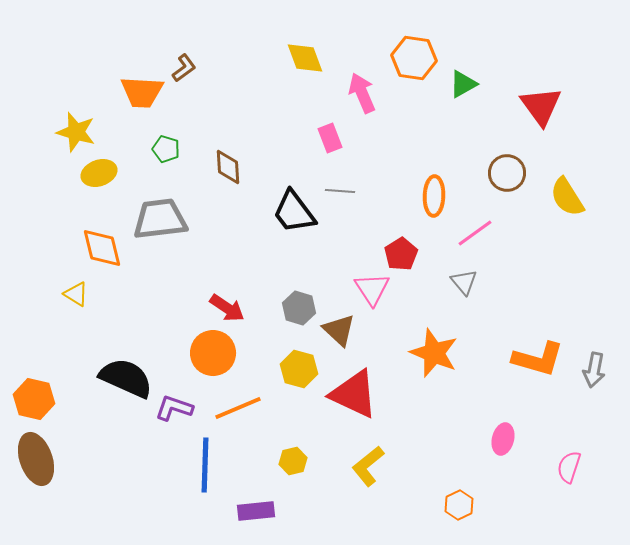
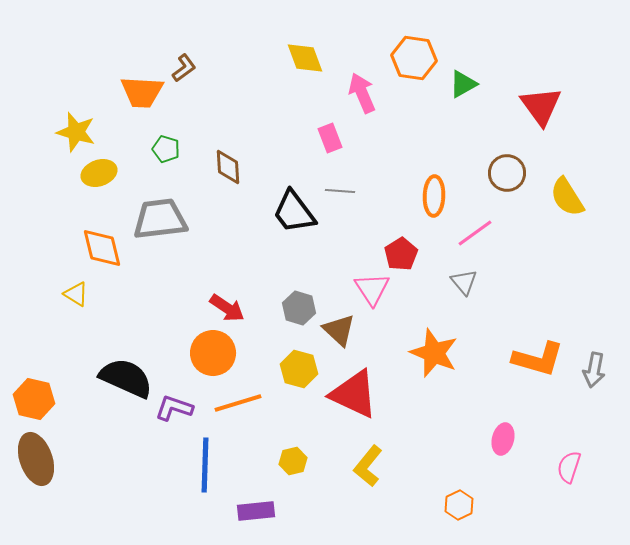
orange line at (238, 408): moved 5 px up; rotated 6 degrees clockwise
yellow L-shape at (368, 466): rotated 12 degrees counterclockwise
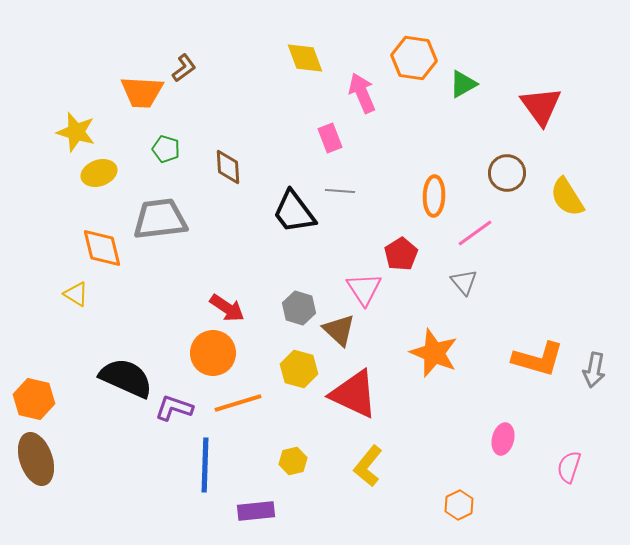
pink triangle at (372, 289): moved 8 px left
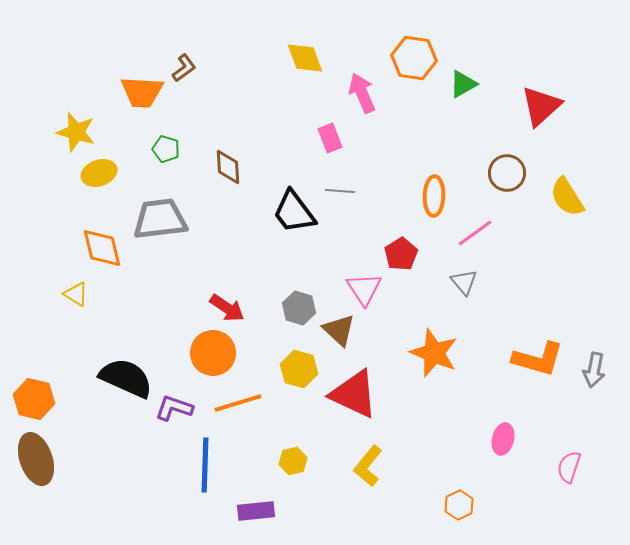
red triangle at (541, 106): rotated 24 degrees clockwise
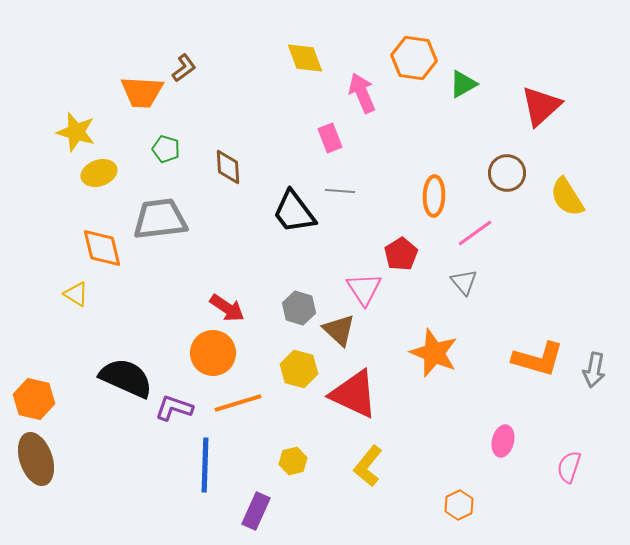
pink ellipse at (503, 439): moved 2 px down
purple rectangle at (256, 511): rotated 60 degrees counterclockwise
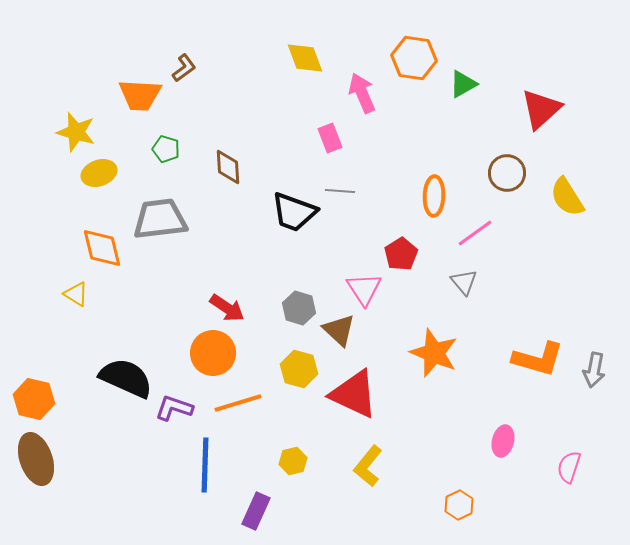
orange trapezoid at (142, 92): moved 2 px left, 3 px down
red triangle at (541, 106): moved 3 px down
black trapezoid at (294, 212): rotated 33 degrees counterclockwise
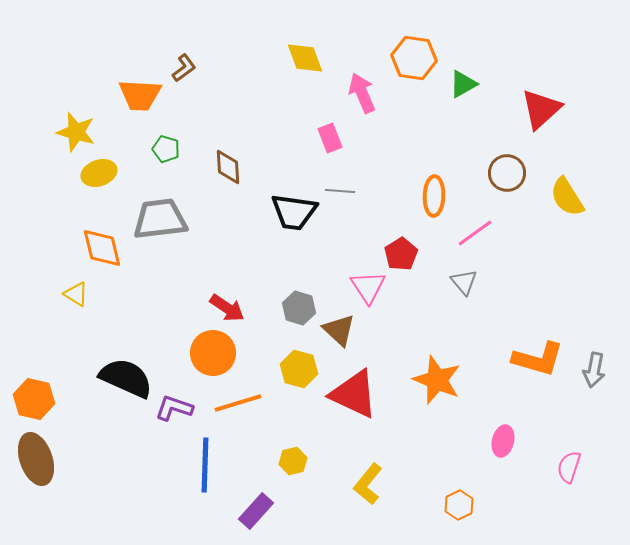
black trapezoid at (294, 212): rotated 12 degrees counterclockwise
pink triangle at (364, 289): moved 4 px right, 2 px up
orange star at (434, 353): moved 3 px right, 27 px down
yellow L-shape at (368, 466): moved 18 px down
purple rectangle at (256, 511): rotated 18 degrees clockwise
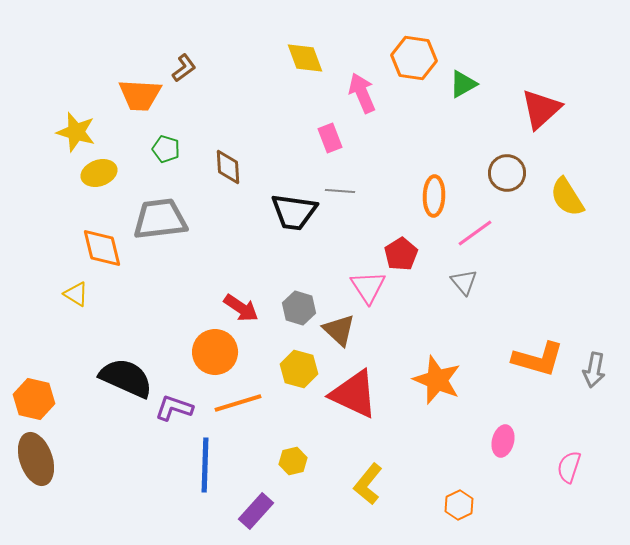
red arrow at (227, 308): moved 14 px right
orange circle at (213, 353): moved 2 px right, 1 px up
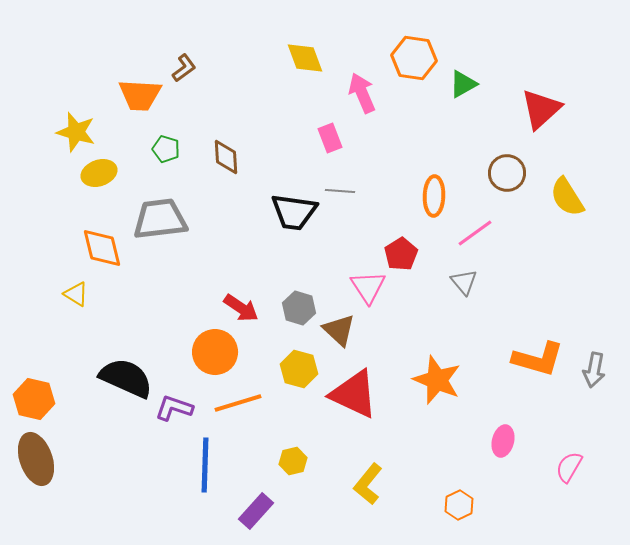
brown diamond at (228, 167): moved 2 px left, 10 px up
pink semicircle at (569, 467): rotated 12 degrees clockwise
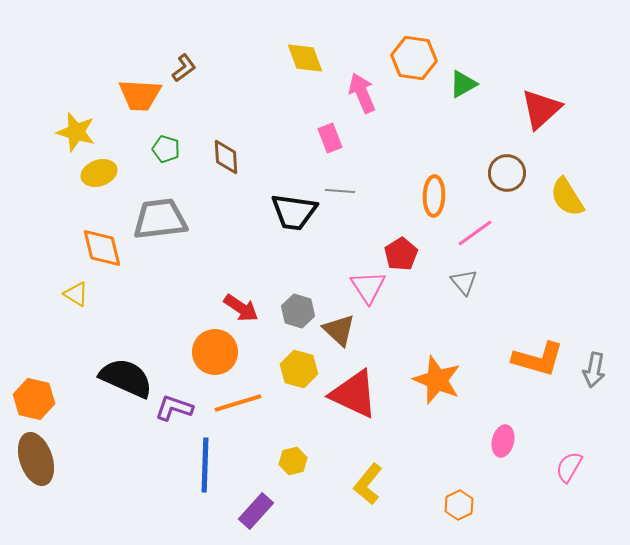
gray hexagon at (299, 308): moved 1 px left, 3 px down
